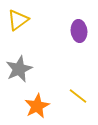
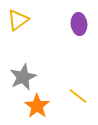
purple ellipse: moved 7 px up
gray star: moved 4 px right, 8 px down
orange star: rotated 10 degrees counterclockwise
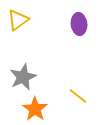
orange star: moved 2 px left, 3 px down
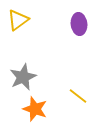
orange star: rotated 15 degrees counterclockwise
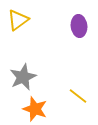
purple ellipse: moved 2 px down
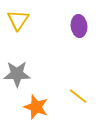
yellow triangle: rotated 20 degrees counterclockwise
gray star: moved 6 px left, 3 px up; rotated 24 degrees clockwise
orange star: moved 1 px right, 2 px up
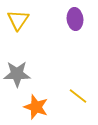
purple ellipse: moved 4 px left, 7 px up
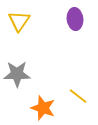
yellow triangle: moved 1 px right, 1 px down
orange star: moved 7 px right, 1 px down
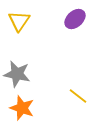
purple ellipse: rotated 55 degrees clockwise
gray star: rotated 12 degrees clockwise
orange star: moved 21 px left
